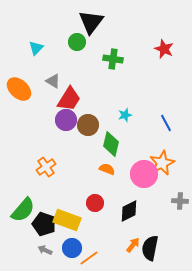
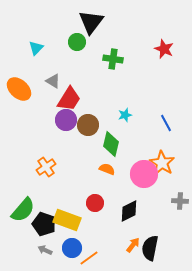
orange star: rotated 15 degrees counterclockwise
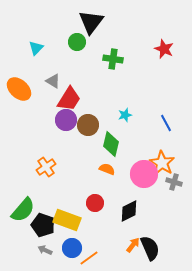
gray cross: moved 6 px left, 19 px up; rotated 14 degrees clockwise
black pentagon: moved 1 px left, 1 px down
black semicircle: rotated 145 degrees clockwise
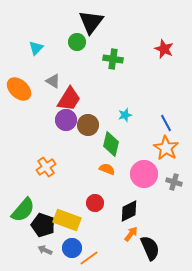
orange star: moved 4 px right, 15 px up
orange arrow: moved 2 px left, 11 px up
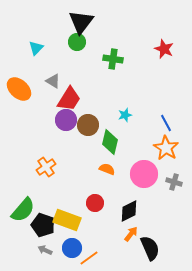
black triangle: moved 10 px left
green diamond: moved 1 px left, 2 px up
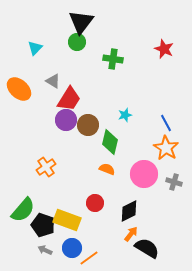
cyan triangle: moved 1 px left
black semicircle: moved 3 px left; rotated 35 degrees counterclockwise
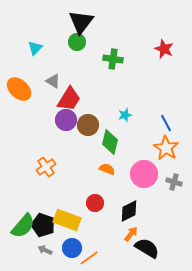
green semicircle: moved 16 px down
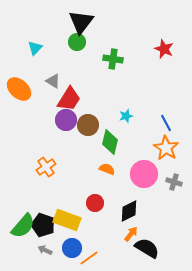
cyan star: moved 1 px right, 1 px down
